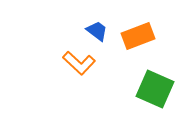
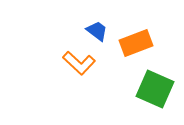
orange rectangle: moved 2 px left, 7 px down
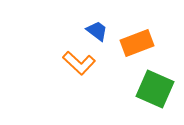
orange rectangle: moved 1 px right
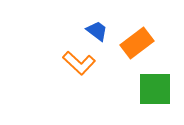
orange rectangle: rotated 16 degrees counterclockwise
green square: rotated 24 degrees counterclockwise
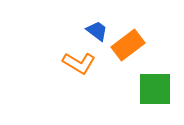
orange rectangle: moved 9 px left, 2 px down
orange L-shape: rotated 12 degrees counterclockwise
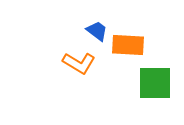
orange rectangle: rotated 40 degrees clockwise
green square: moved 6 px up
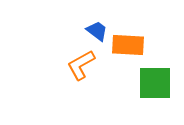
orange L-shape: moved 2 px right, 2 px down; rotated 120 degrees clockwise
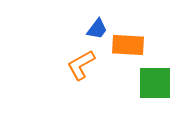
blue trapezoid: moved 2 px up; rotated 90 degrees clockwise
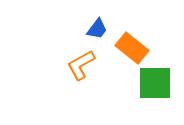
orange rectangle: moved 4 px right, 3 px down; rotated 36 degrees clockwise
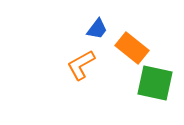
green square: rotated 12 degrees clockwise
